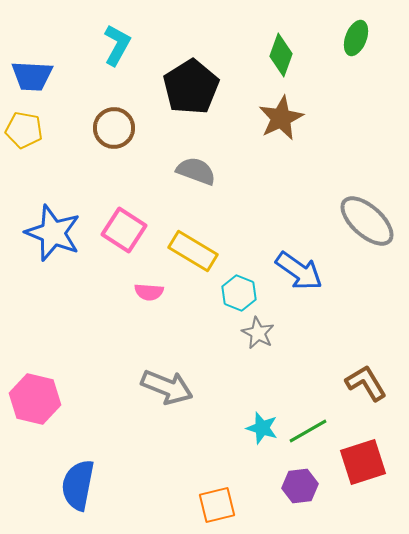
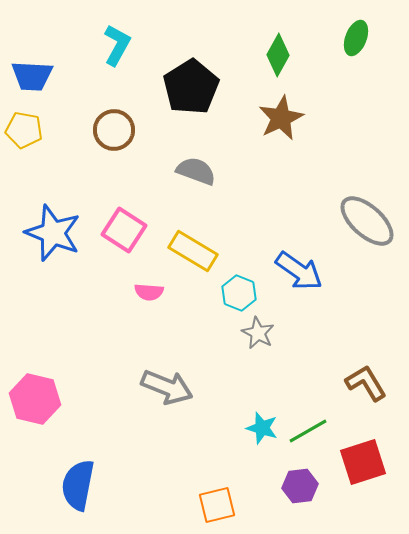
green diamond: moved 3 px left; rotated 9 degrees clockwise
brown circle: moved 2 px down
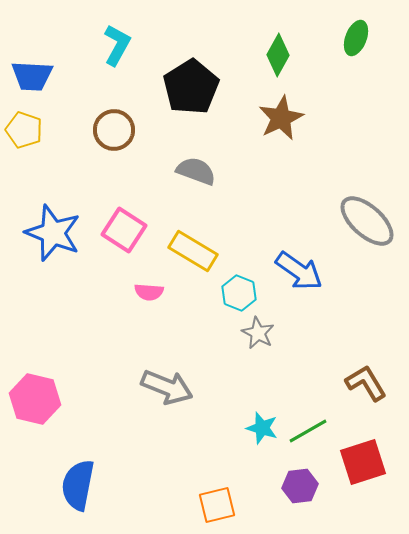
yellow pentagon: rotated 9 degrees clockwise
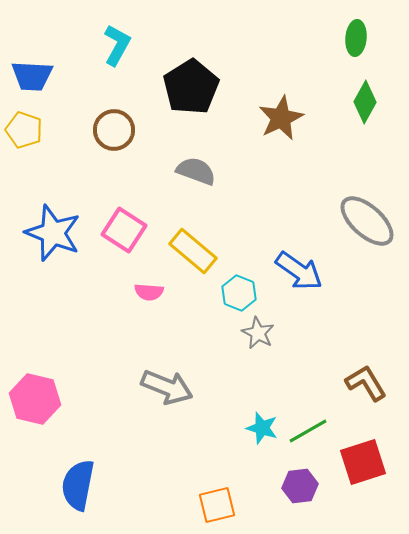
green ellipse: rotated 16 degrees counterclockwise
green diamond: moved 87 px right, 47 px down
yellow rectangle: rotated 9 degrees clockwise
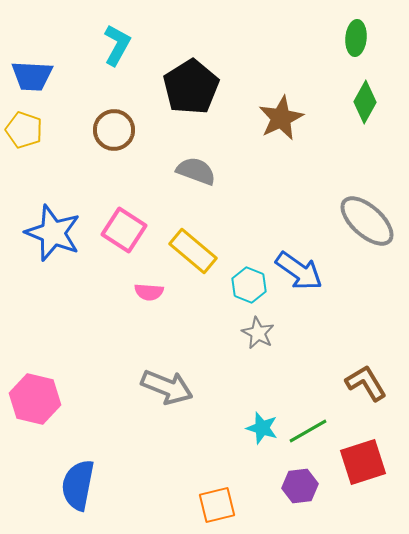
cyan hexagon: moved 10 px right, 8 px up
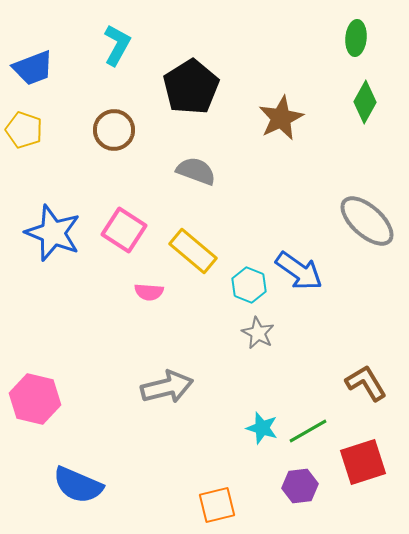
blue trapezoid: moved 1 px right, 8 px up; rotated 24 degrees counterclockwise
gray arrow: rotated 36 degrees counterclockwise
blue semicircle: rotated 78 degrees counterclockwise
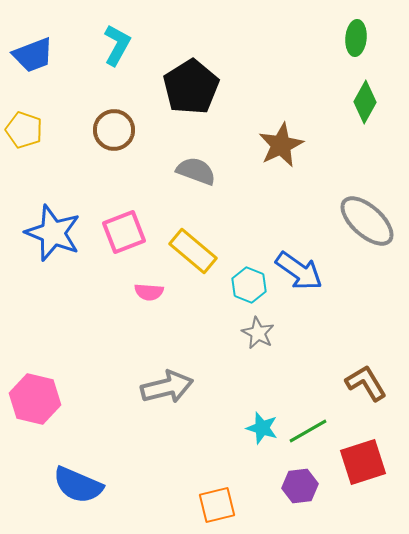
blue trapezoid: moved 13 px up
brown star: moved 27 px down
pink square: moved 2 px down; rotated 36 degrees clockwise
